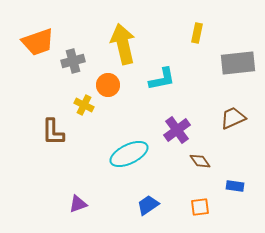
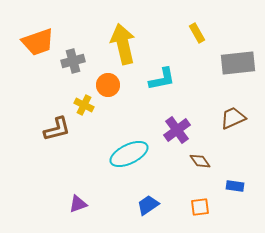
yellow rectangle: rotated 42 degrees counterclockwise
brown L-shape: moved 4 px right, 3 px up; rotated 104 degrees counterclockwise
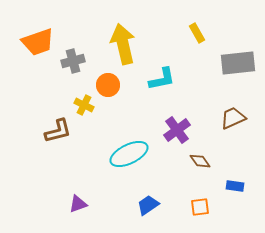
brown L-shape: moved 1 px right, 2 px down
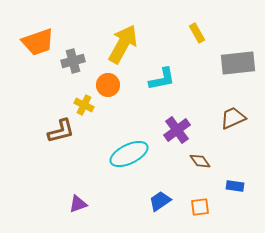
yellow arrow: rotated 42 degrees clockwise
brown L-shape: moved 3 px right
blue trapezoid: moved 12 px right, 4 px up
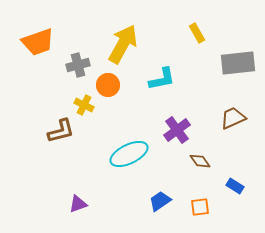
gray cross: moved 5 px right, 4 px down
blue rectangle: rotated 24 degrees clockwise
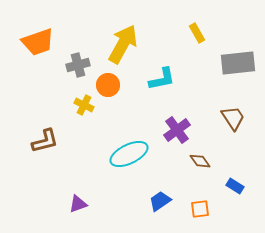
brown trapezoid: rotated 80 degrees clockwise
brown L-shape: moved 16 px left, 10 px down
orange square: moved 2 px down
